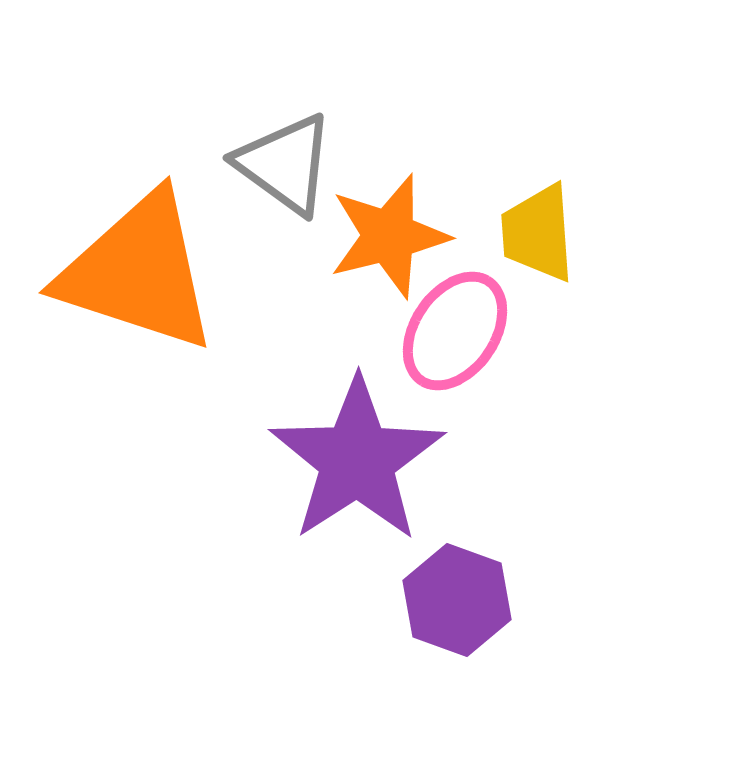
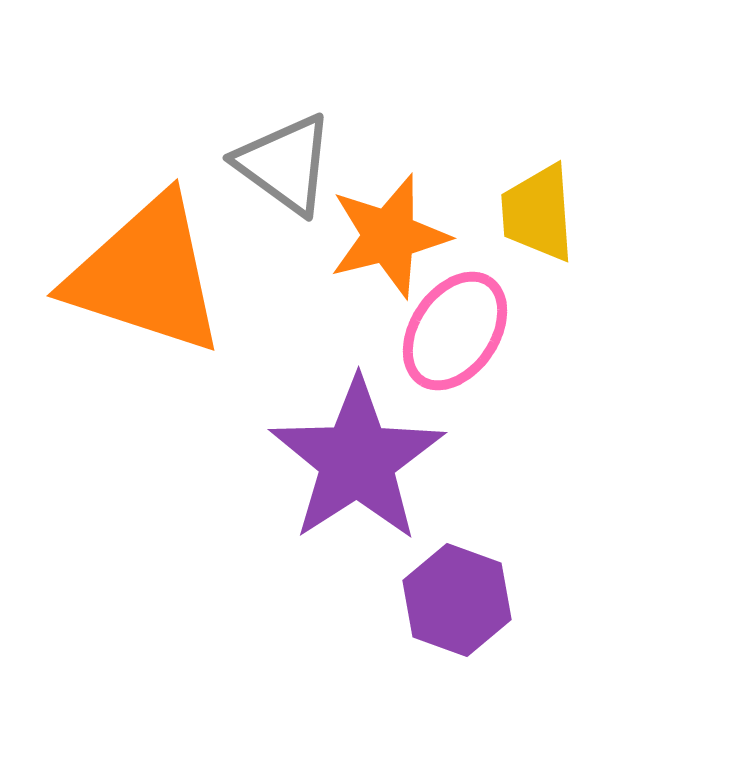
yellow trapezoid: moved 20 px up
orange triangle: moved 8 px right, 3 px down
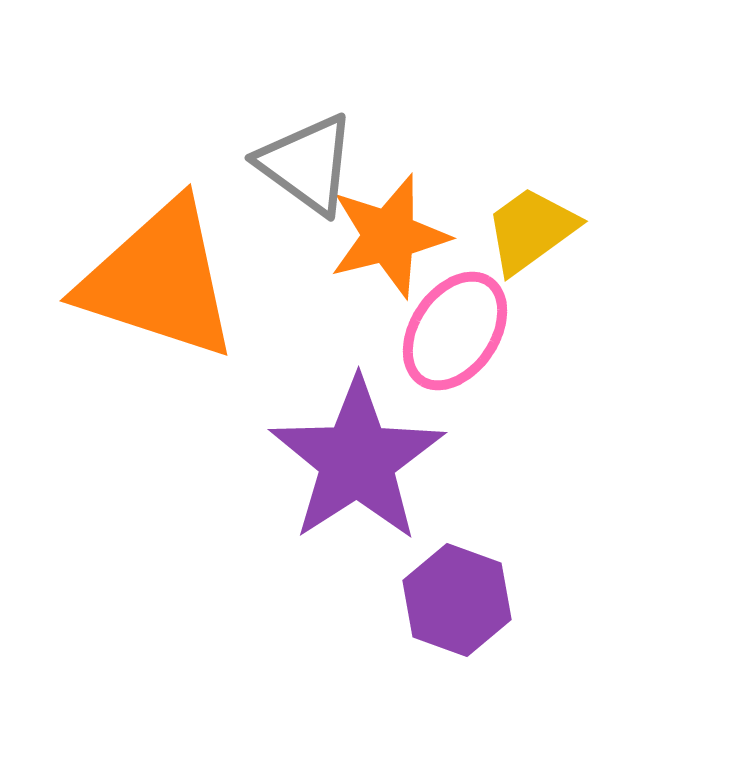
gray triangle: moved 22 px right
yellow trapezoid: moved 7 px left, 17 px down; rotated 58 degrees clockwise
orange triangle: moved 13 px right, 5 px down
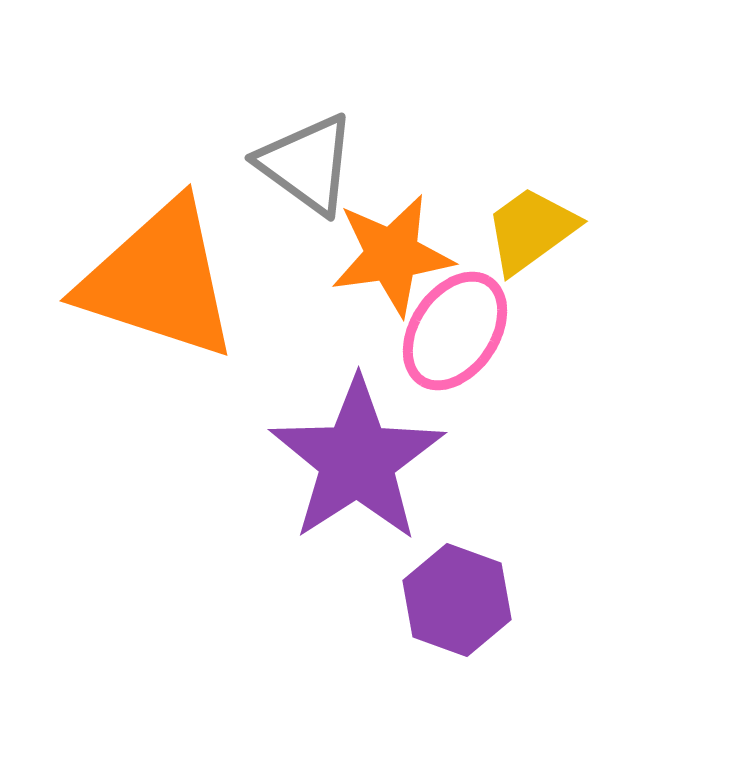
orange star: moved 3 px right, 19 px down; rotated 6 degrees clockwise
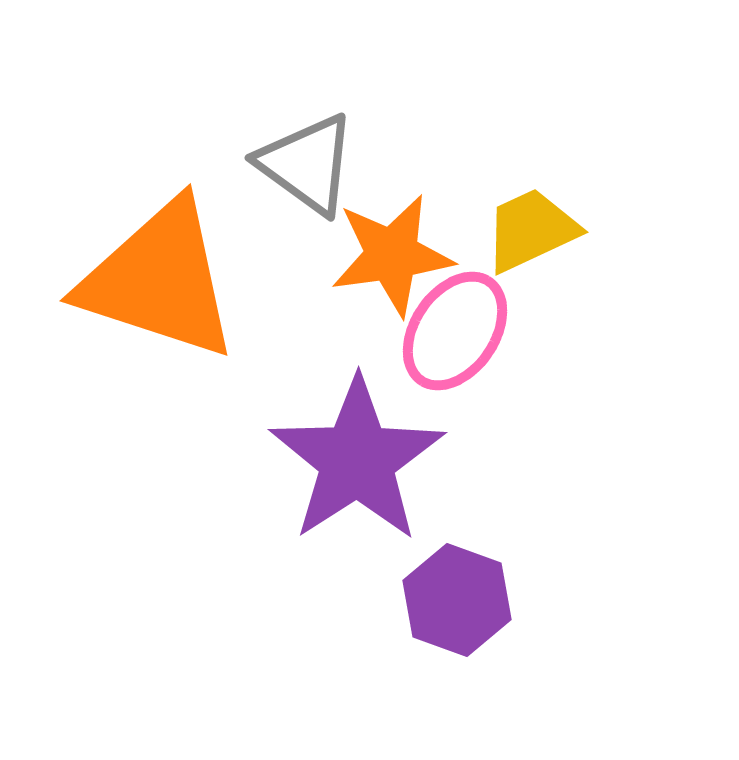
yellow trapezoid: rotated 11 degrees clockwise
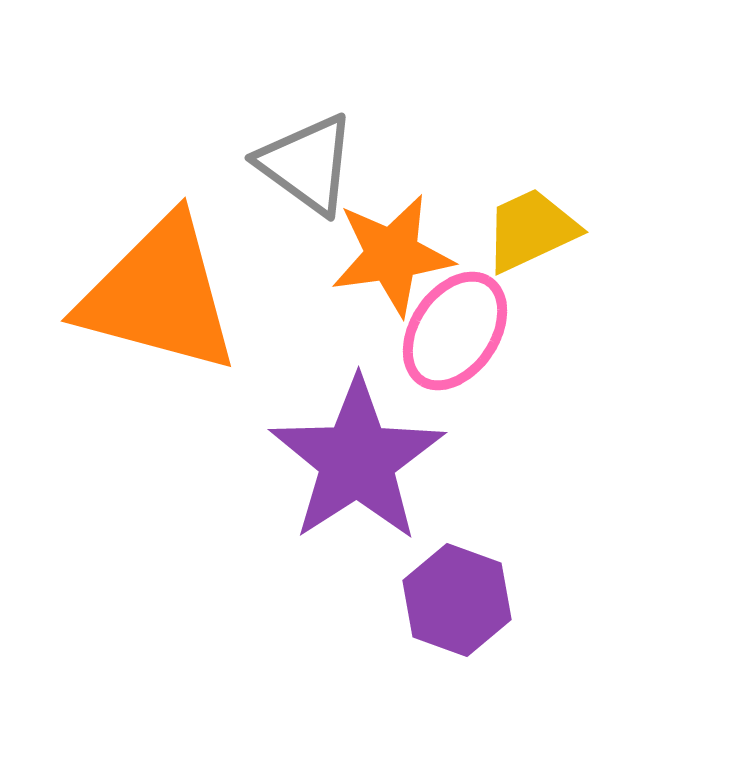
orange triangle: moved 15 px down; rotated 3 degrees counterclockwise
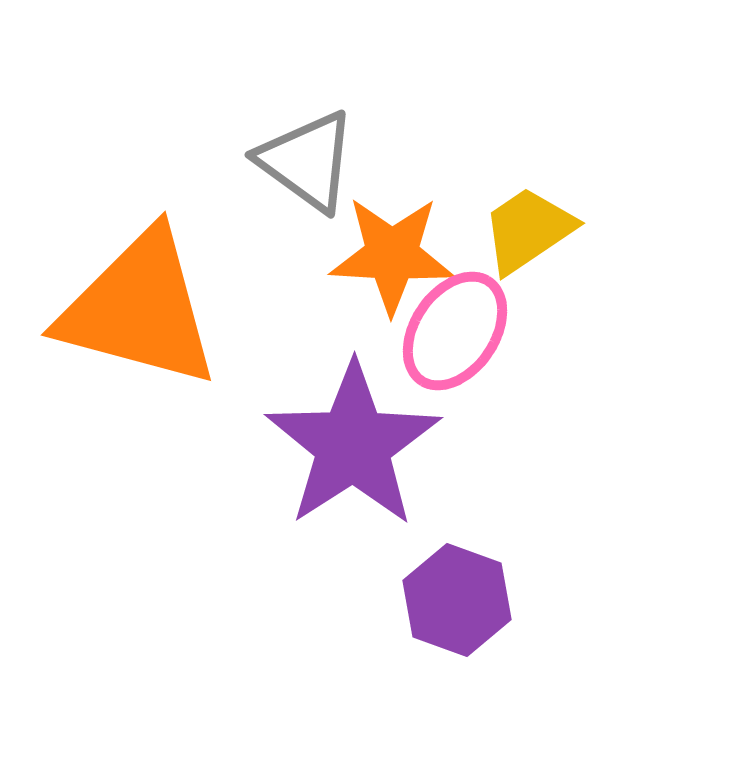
gray triangle: moved 3 px up
yellow trapezoid: moved 3 px left; rotated 9 degrees counterclockwise
orange star: rotated 11 degrees clockwise
orange triangle: moved 20 px left, 14 px down
purple star: moved 4 px left, 15 px up
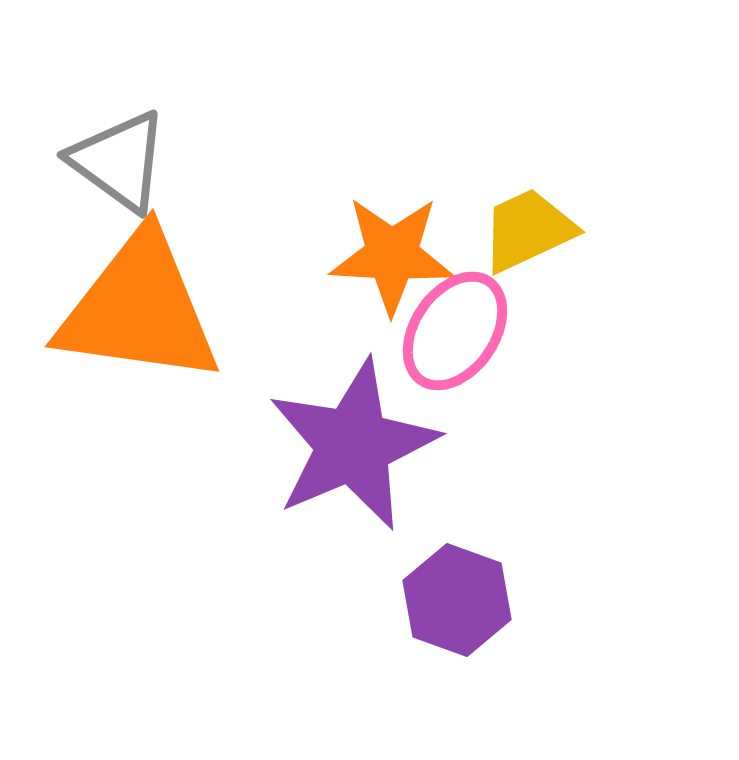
gray triangle: moved 188 px left
yellow trapezoid: rotated 9 degrees clockwise
orange triangle: rotated 7 degrees counterclockwise
purple star: rotated 10 degrees clockwise
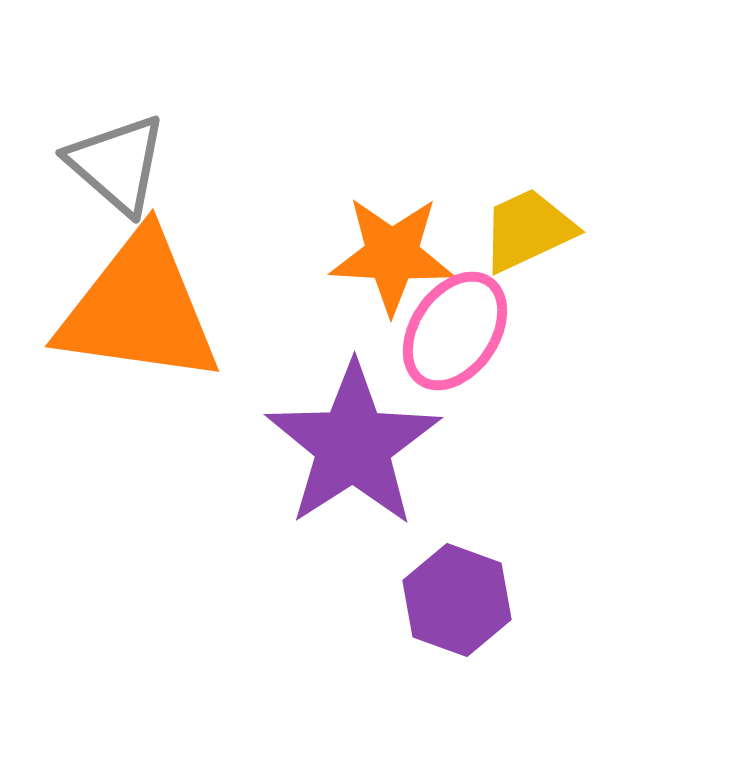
gray triangle: moved 2 px left, 3 px down; rotated 5 degrees clockwise
purple star: rotated 10 degrees counterclockwise
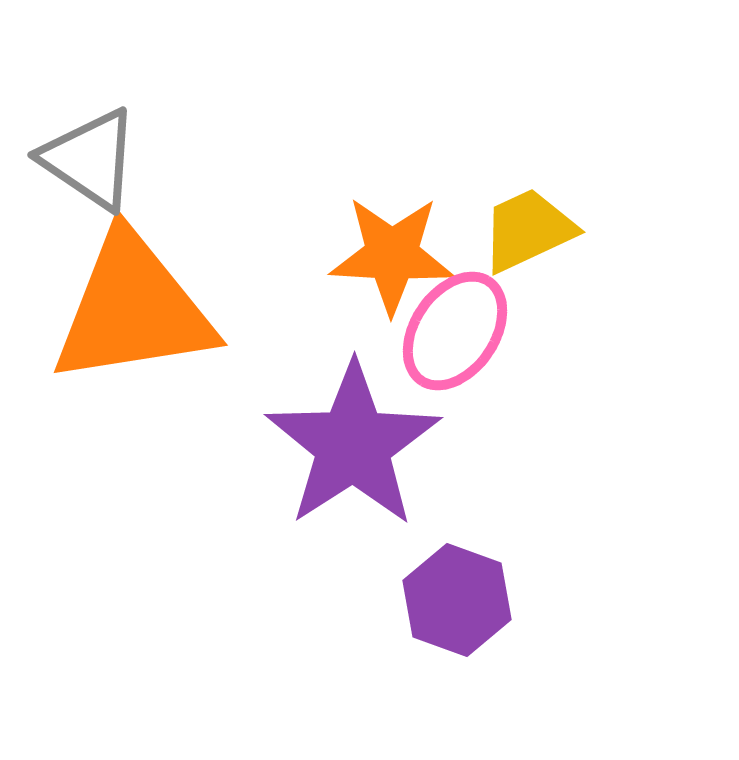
gray triangle: moved 27 px left, 5 px up; rotated 7 degrees counterclockwise
orange triangle: moved 6 px left; rotated 17 degrees counterclockwise
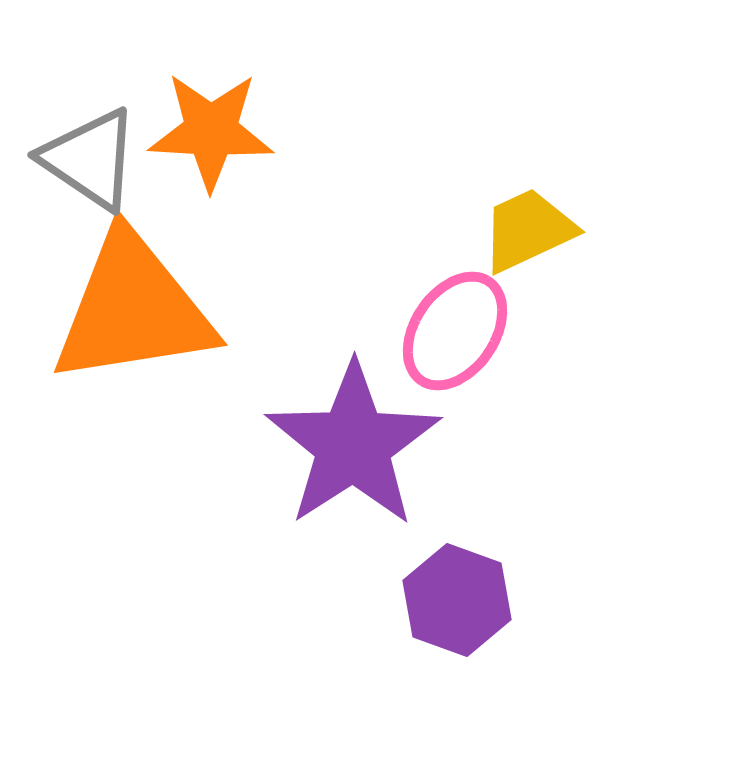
orange star: moved 181 px left, 124 px up
